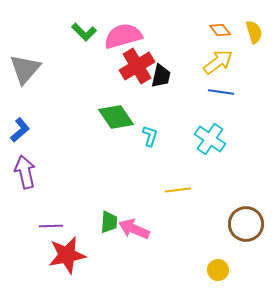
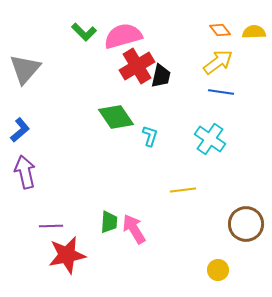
yellow semicircle: rotated 75 degrees counterclockwise
yellow line: moved 5 px right
pink arrow: rotated 36 degrees clockwise
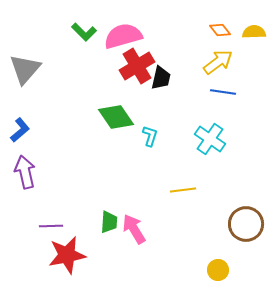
black trapezoid: moved 2 px down
blue line: moved 2 px right
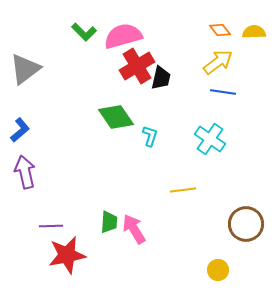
gray triangle: rotated 12 degrees clockwise
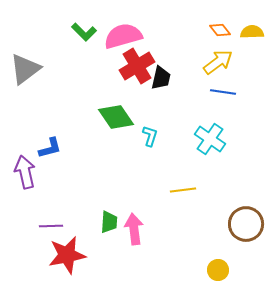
yellow semicircle: moved 2 px left
blue L-shape: moved 30 px right, 18 px down; rotated 25 degrees clockwise
pink arrow: rotated 24 degrees clockwise
